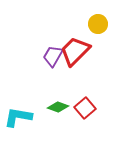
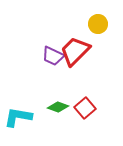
purple trapezoid: rotated 95 degrees counterclockwise
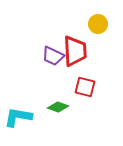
red trapezoid: rotated 132 degrees clockwise
red square: moved 21 px up; rotated 35 degrees counterclockwise
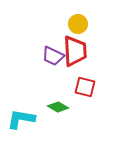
yellow circle: moved 20 px left
green diamond: rotated 10 degrees clockwise
cyan L-shape: moved 3 px right, 2 px down
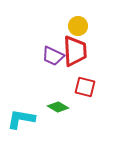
yellow circle: moved 2 px down
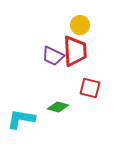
yellow circle: moved 2 px right, 1 px up
red square: moved 5 px right, 1 px down
green diamond: rotated 15 degrees counterclockwise
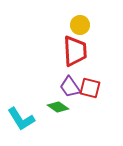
purple trapezoid: moved 17 px right, 31 px down; rotated 30 degrees clockwise
green diamond: rotated 20 degrees clockwise
cyan L-shape: rotated 132 degrees counterclockwise
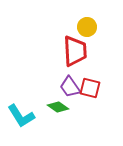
yellow circle: moved 7 px right, 2 px down
cyan L-shape: moved 3 px up
